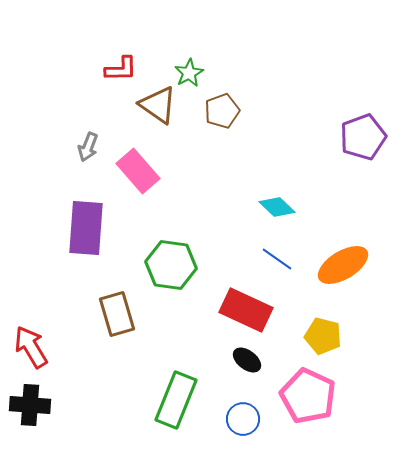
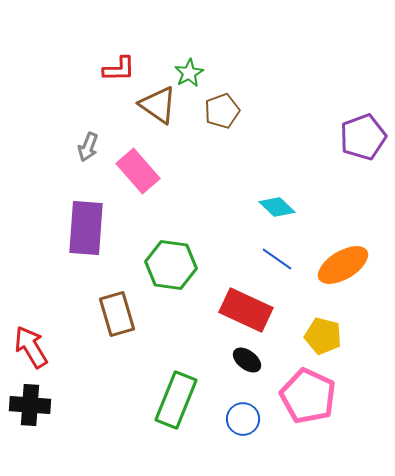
red L-shape: moved 2 px left
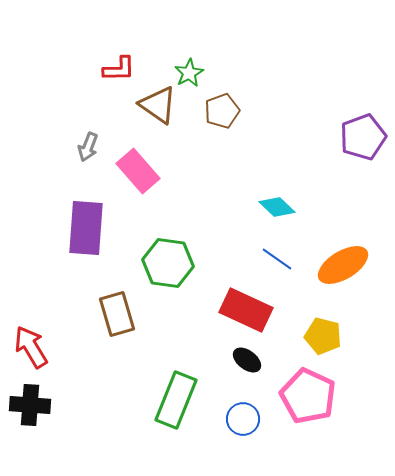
green hexagon: moved 3 px left, 2 px up
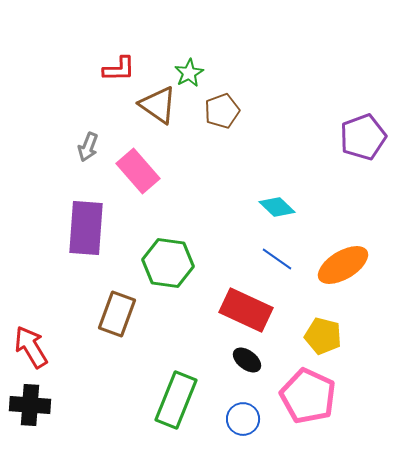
brown rectangle: rotated 36 degrees clockwise
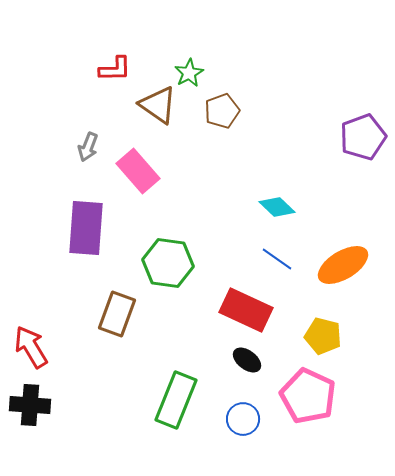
red L-shape: moved 4 px left
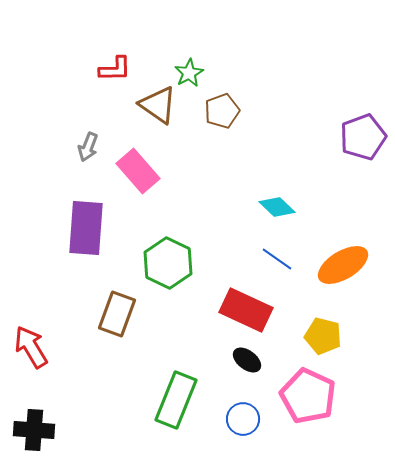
green hexagon: rotated 18 degrees clockwise
black cross: moved 4 px right, 25 px down
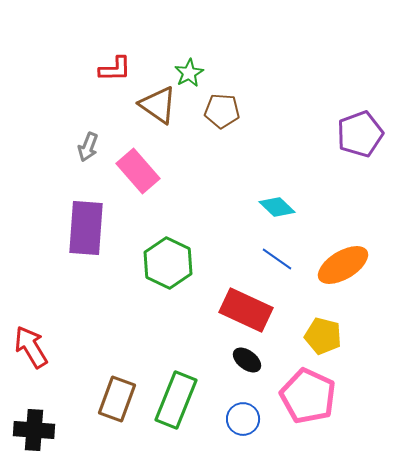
brown pentagon: rotated 24 degrees clockwise
purple pentagon: moved 3 px left, 3 px up
brown rectangle: moved 85 px down
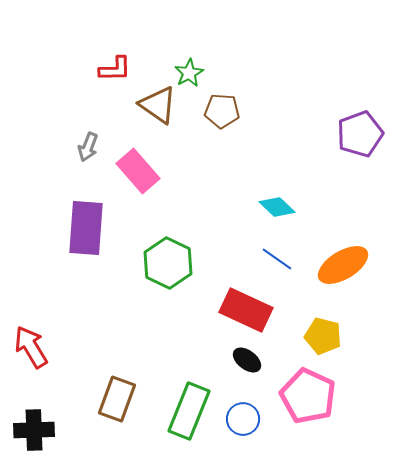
green rectangle: moved 13 px right, 11 px down
black cross: rotated 6 degrees counterclockwise
